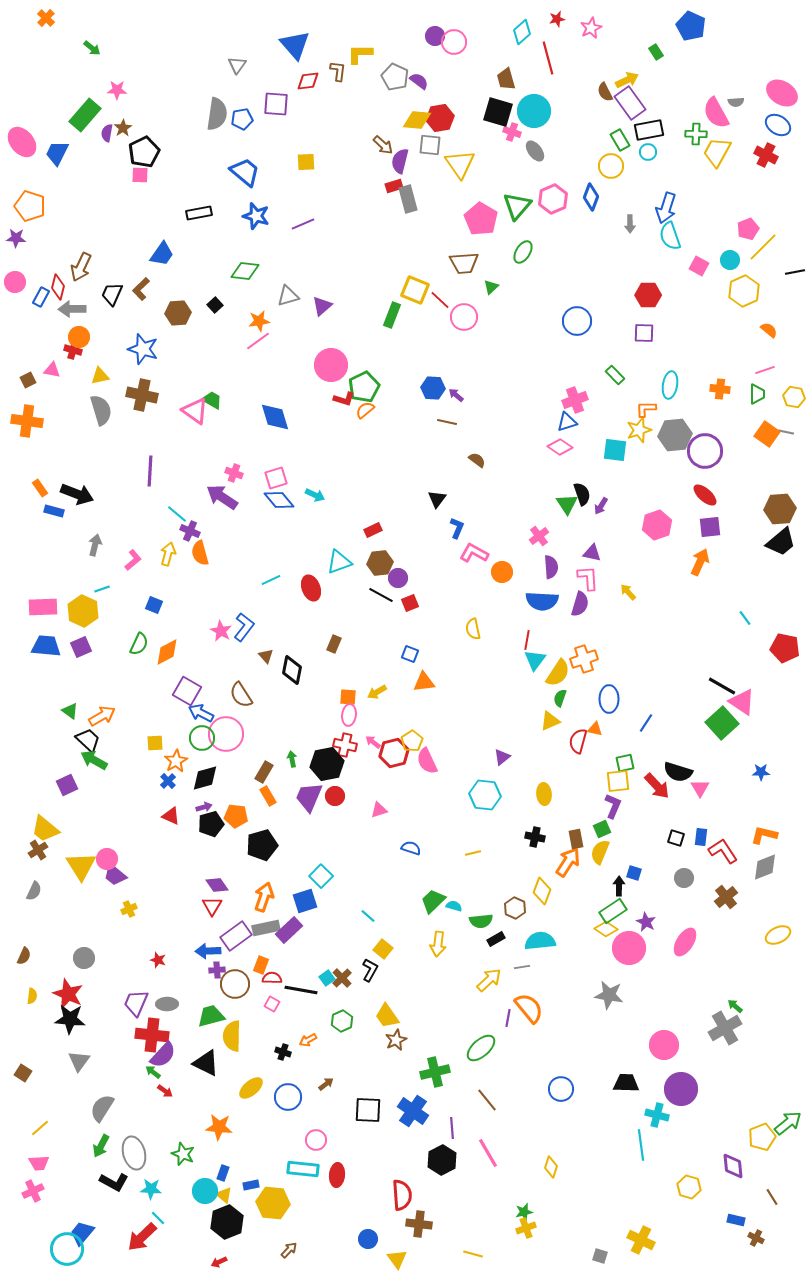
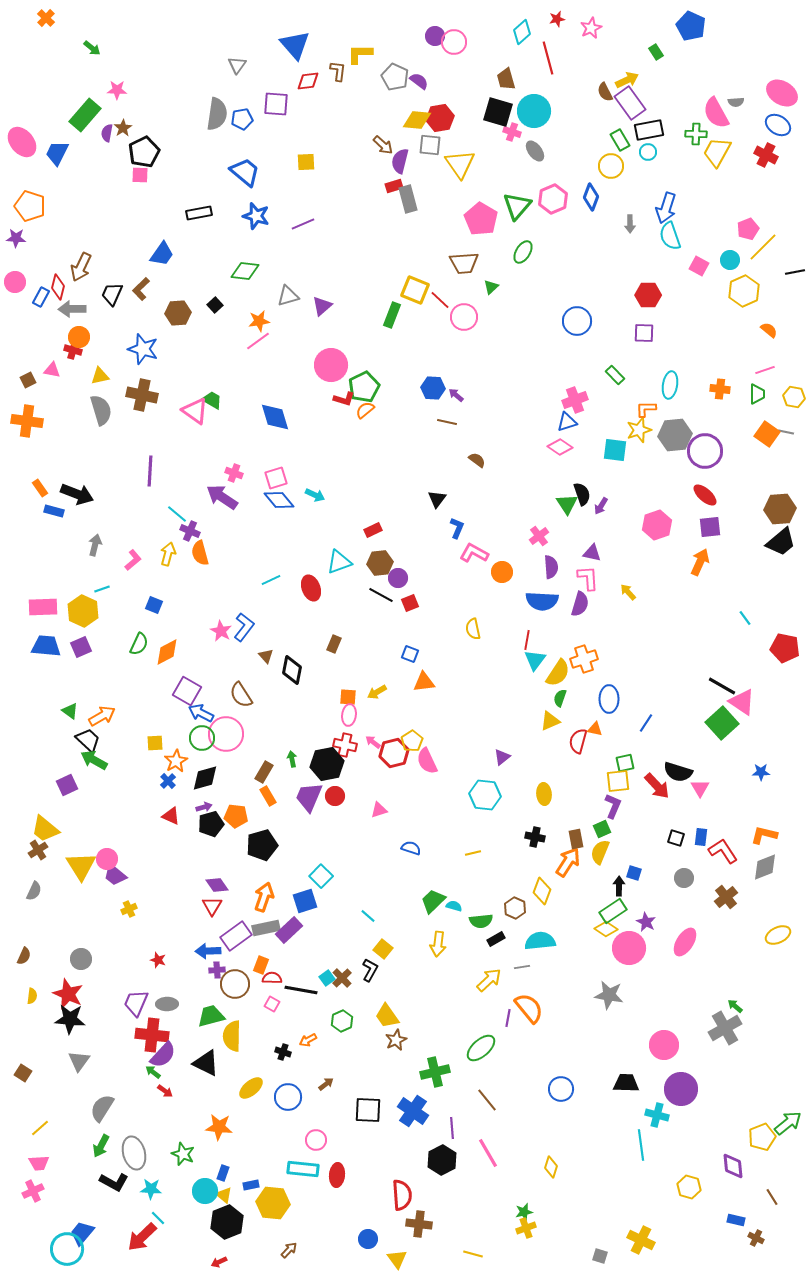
gray circle at (84, 958): moved 3 px left, 1 px down
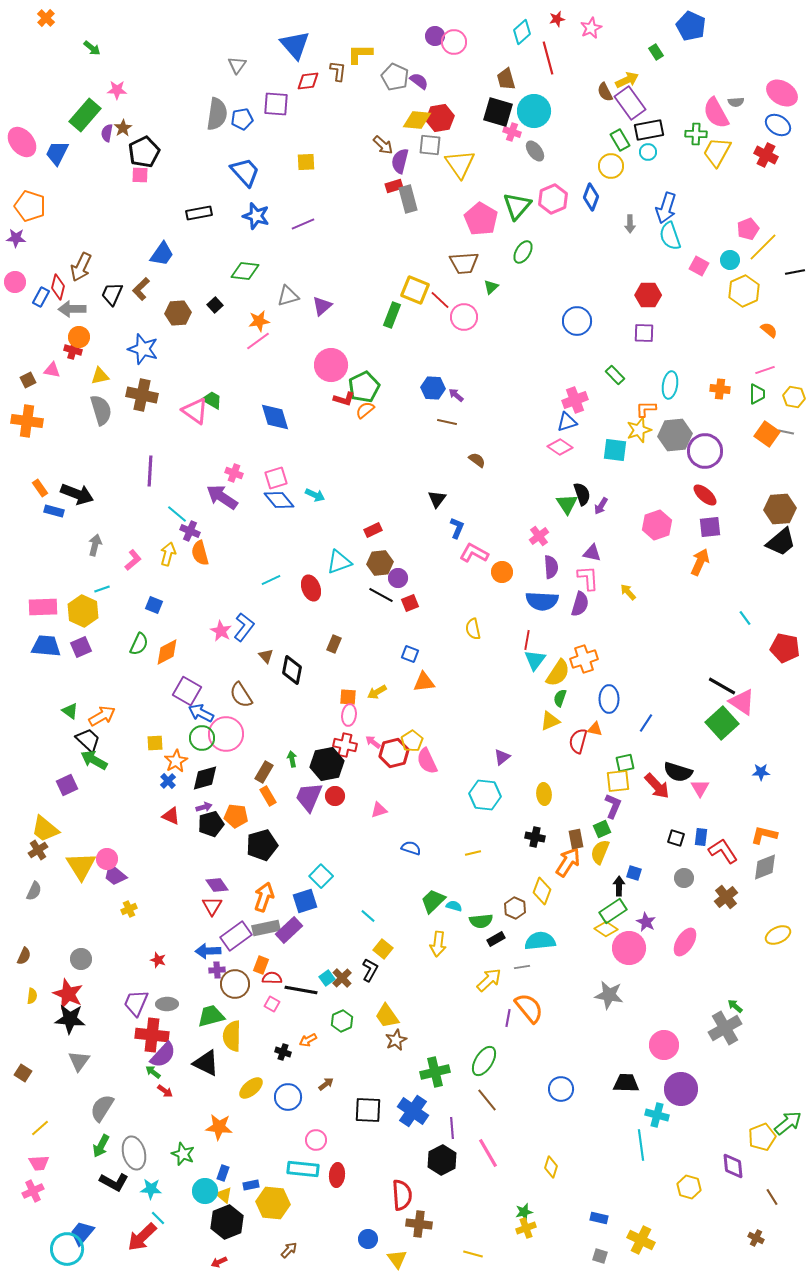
blue trapezoid at (245, 172): rotated 8 degrees clockwise
green ellipse at (481, 1048): moved 3 px right, 13 px down; rotated 16 degrees counterclockwise
blue rectangle at (736, 1220): moved 137 px left, 2 px up
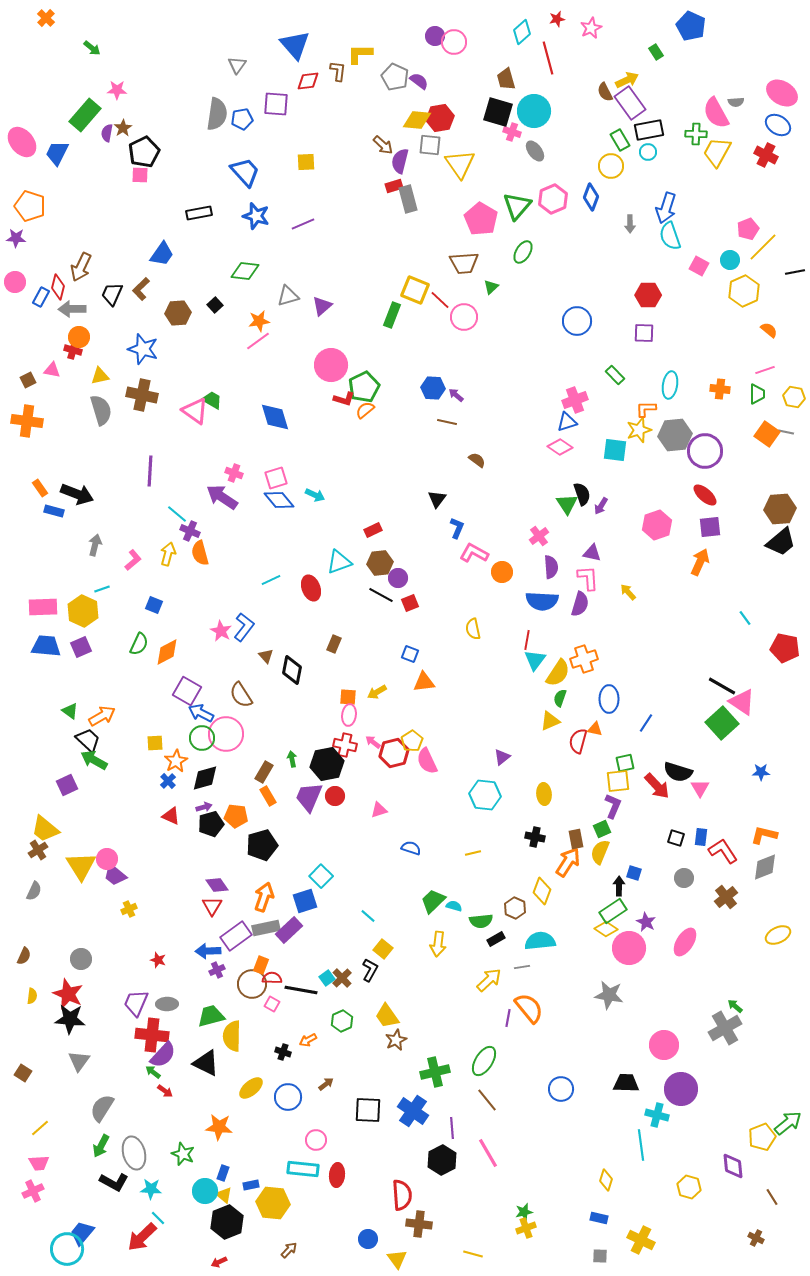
purple cross at (217, 970): rotated 21 degrees counterclockwise
brown circle at (235, 984): moved 17 px right
yellow diamond at (551, 1167): moved 55 px right, 13 px down
gray square at (600, 1256): rotated 14 degrees counterclockwise
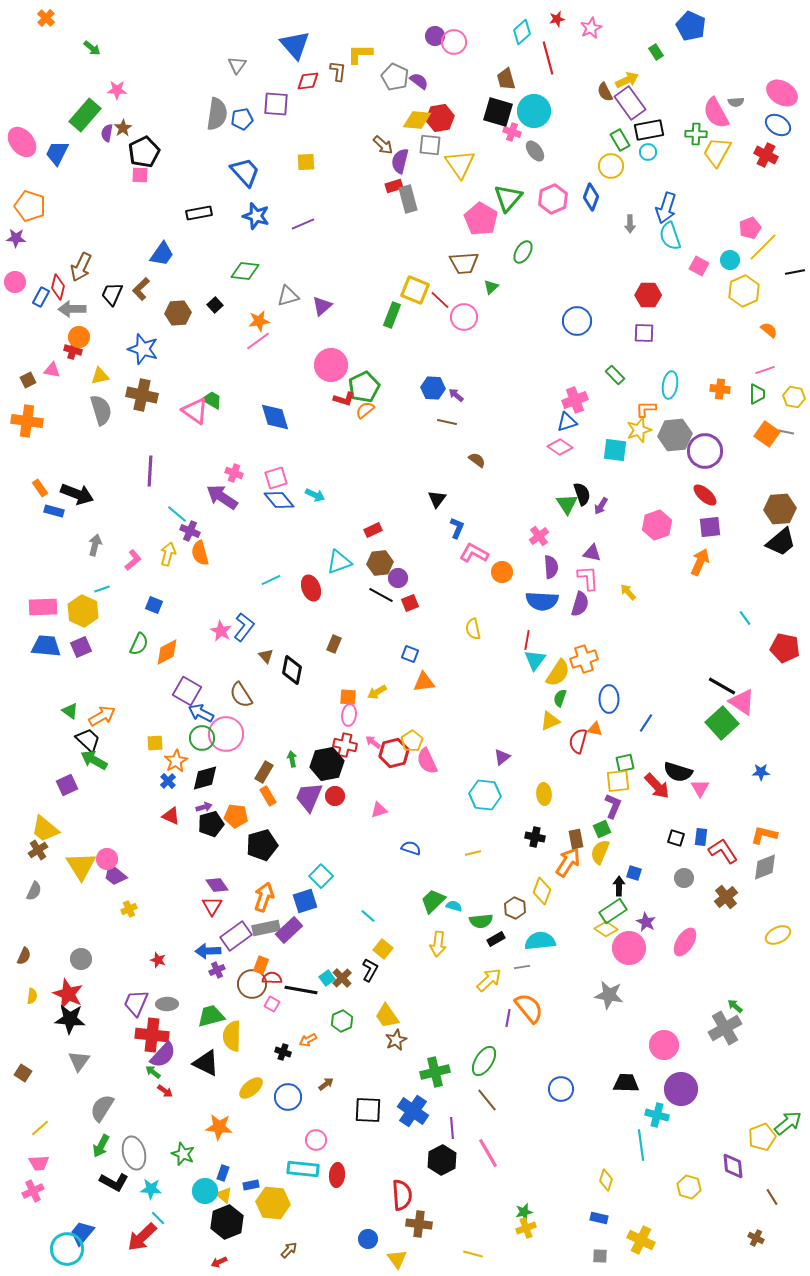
green triangle at (517, 206): moved 9 px left, 8 px up
pink pentagon at (748, 229): moved 2 px right, 1 px up
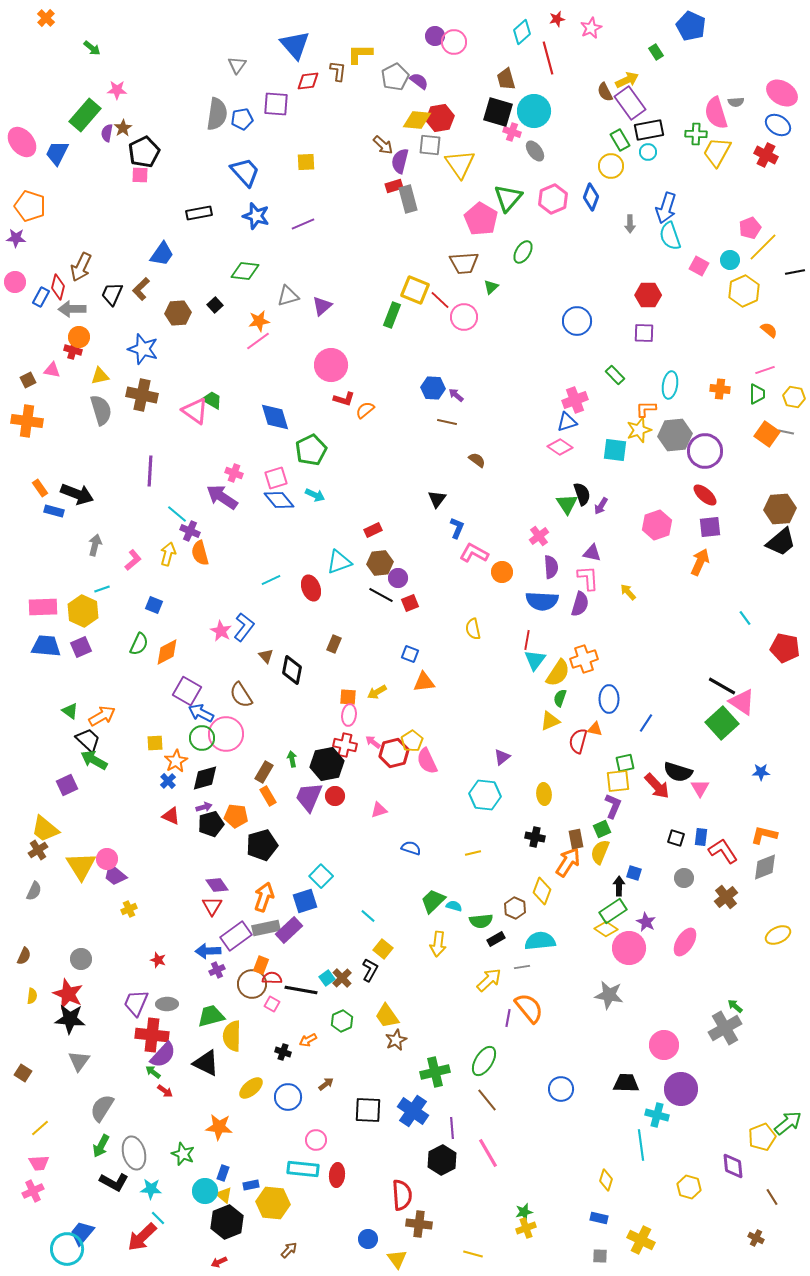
gray pentagon at (395, 77): rotated 20 degrees clockwise
pink semicircle at (716, 113): rotated 12 degrees clockwise
green pentagon at (364, 387): moved 53 px left, 63 px down
